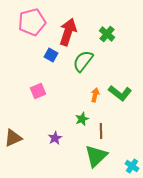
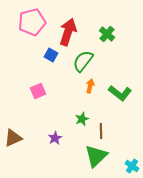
orange arrow: moved 5 px left, 9 px up
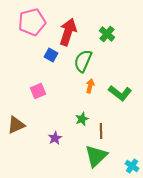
green semicircle: rotated 15 degrees counterclockwise
brown triangle: moved 3 px right, 13 px up
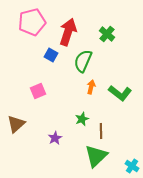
orange arrow: moved 1 px right, 1 px down
brown triangle: moved 1 px up; rotated 18 degrees counterclockwise
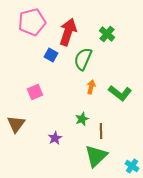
green semicircle: moved 2 px up
pink square: moved 3 px left, 1 px down
brown triangle: rotated 12 degrees counterclockwise
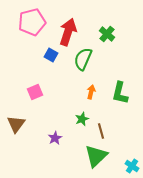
orange arrow: moved 5 px down
green L-shape: rotated 65 degrees clockwise
brown line: rotated 14 degrees counterclockwise
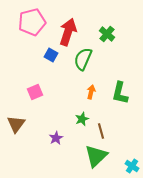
purple star: moved 1 px right
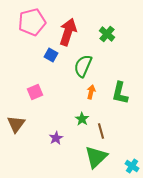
green semicircle: moved 7 px down
green star: rotated 16 degrees counterclockwise
green triangle: moved 1 px down
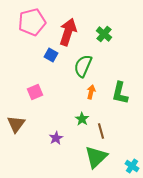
green cross: moved 3 px left
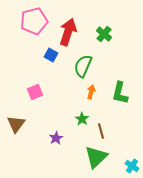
pink pentagon: moved 2 px right, 1 px up
